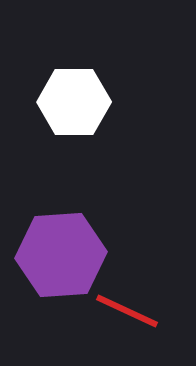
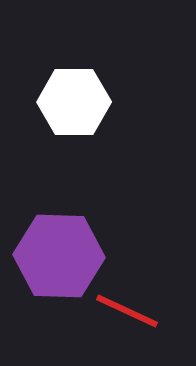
purple hexagon: moved 2 px left, 1 px down; rotated 6 degrees clockwise
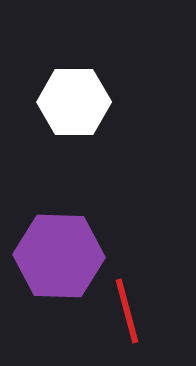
red line: rotated 50 degrees clockwise
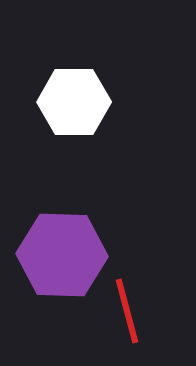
purple hexagon: moved 3 px right, 1 px up
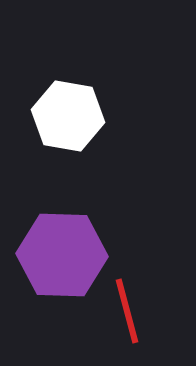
white hexagon: moved 6 px left, 14 px down; rotated 10 degrees clockwise
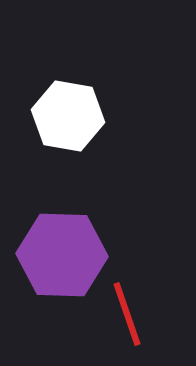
red line: moved 3 px down; rotated 4 degrees counterclockwise
